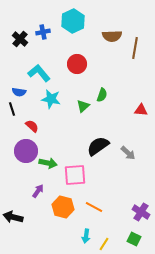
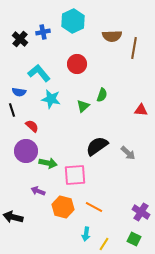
brown line: moved 1 px left
black line: moved 1 px down
black semicircle: moved 1 px left
purple arrow: rotated 104 degrees counterclockwise
cyan arrow: moved 2 px up
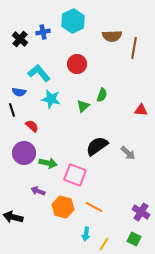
purple circle: moved 2 px left, 2 px down
pink square: rotated 25 degrees clockwise
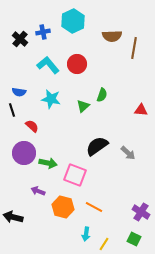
cyan L-shape: moved 9 px right, 8 px up
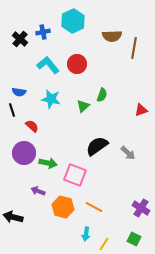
red triangle: rotated 24 degrees counterclockwise
purple cross: moved 4 px up
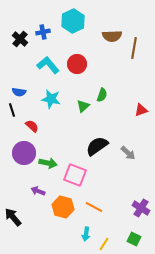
black arrow: rotated 36 degrees clockwise
